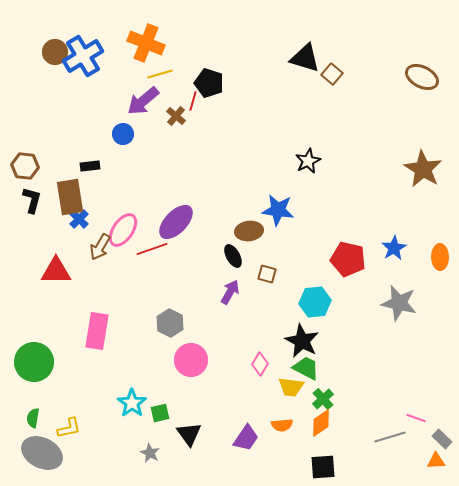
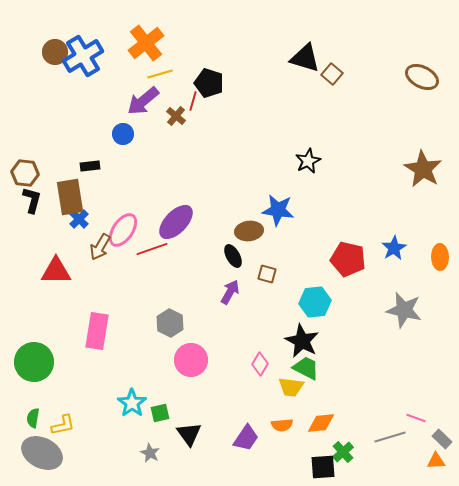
orange cross at (146, 43): rotated 30 degrees clockwise
brown hexagon at (25, 166): moved 7 px down
gray star at (399, 303): moved 5 px right, 7 px down
green cross at (323, 399): moved 20 px right, 53 px down
orange diamond at (321, 423): rotated 28 degrees clockwise
yellow L-shape at (69, 428): moved 6 px left, 3 px up
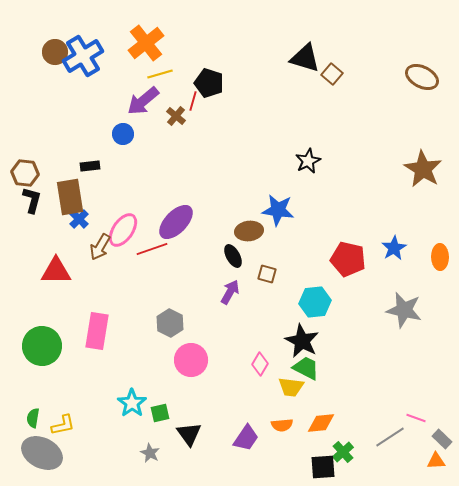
green circle at (34, 362): moved 8 px right, 16 px up
gray line at (390, 437): rotated 16 degrees counterclockwise
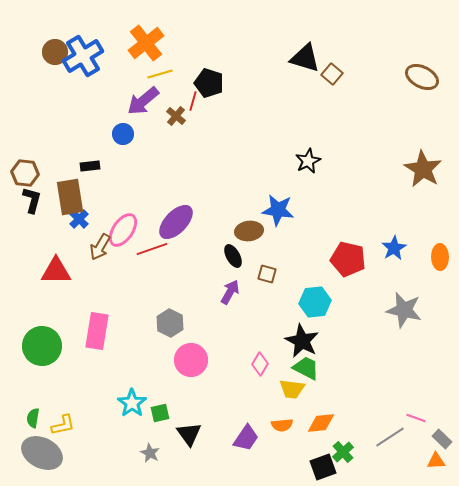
yellow trapezoid at (291, 387): moved 1 px right, 2 px down
black square at (323, 467): rotated 16 degrees counterclockwise
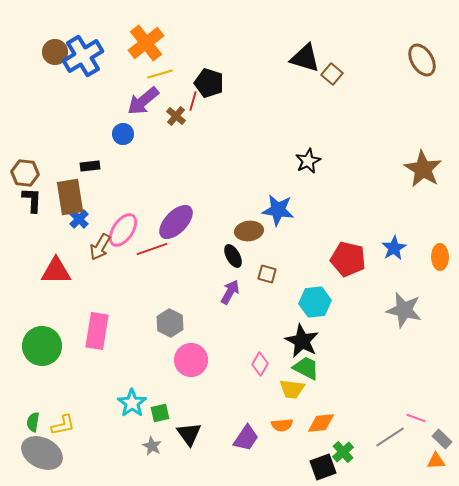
brown ellipse at (422, 77): moved 17 px up; rotated 32 degrees clockwise
black L-shape at (32, 200): rotated 12 degrees counterclockwise
green semicircle at (33, 418): moved 4 px down
gray star at (150, 453): moved 2 px right, 7 px up
